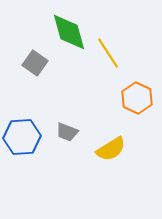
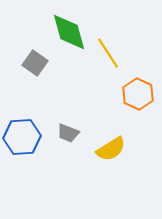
orange hexagon: moved 1 px right, 4 px up
gray trapezoid: moved 1 px right, 1 px down
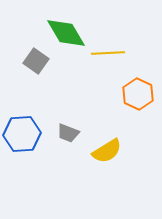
green diamond: moved 3 px left, 1 px down; rotated 15 degrees counterclockwise
yellow line: rotated 60 degrees counterclockwise
gray square: moved 1 px right, 2 px up
blue hexagon: moved 3 px up
yellow semicircle: moved 4 px left, 2 px down
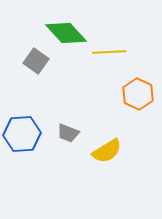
green diamond: rotated 12 degrees counterclockwise
yellow line: moved 1 px right, 1 px up
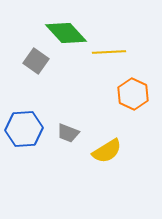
orange hexagon: moved 5 px left
blue hexagon: moved 2 px right, 5 px up
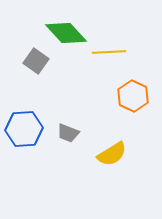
orange hexagon: moved 2 px down
yellow semicircle: moved 5 px right, 3 px down
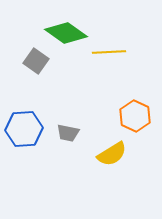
green diamond: rotated 12 degrees counterclockwise
orange hexagon: moved 2 px right, 20 px down
gray trapezoid: rotated 10 degrees counterclockwise
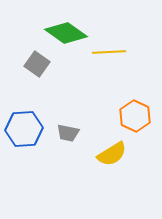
gray square: moved 1 px right, 3 px down
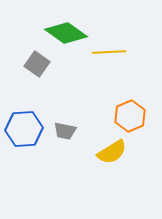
orange hexagon: moved 5 px left; rotated 12 degrees clockwise
gray trapezoid: moved 3 px left, 2 px up
yellow semicircle: moved 2 px up
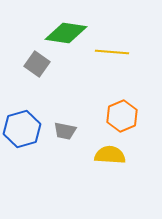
green diamond: rotated 27 degrees counterclockwise
yellow line: moved 3 px right; rotated 8 degrees clockwise
orange hexagon: moved 8 px left
blue hexagon: moved 2 px left; rotated 12 degrees counterclockwise
yellow semicircle: moved 2 px left, 3 px down; rotated 144 degrees counterclockwise
